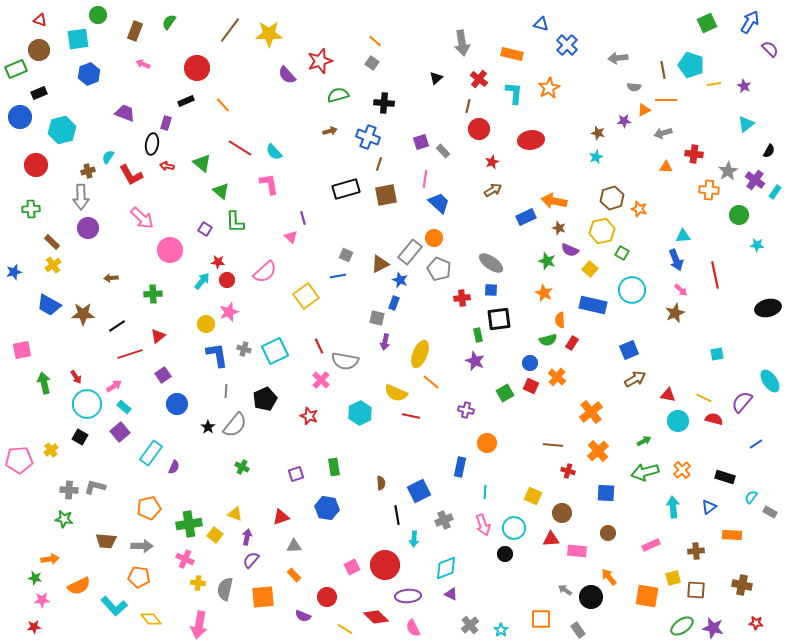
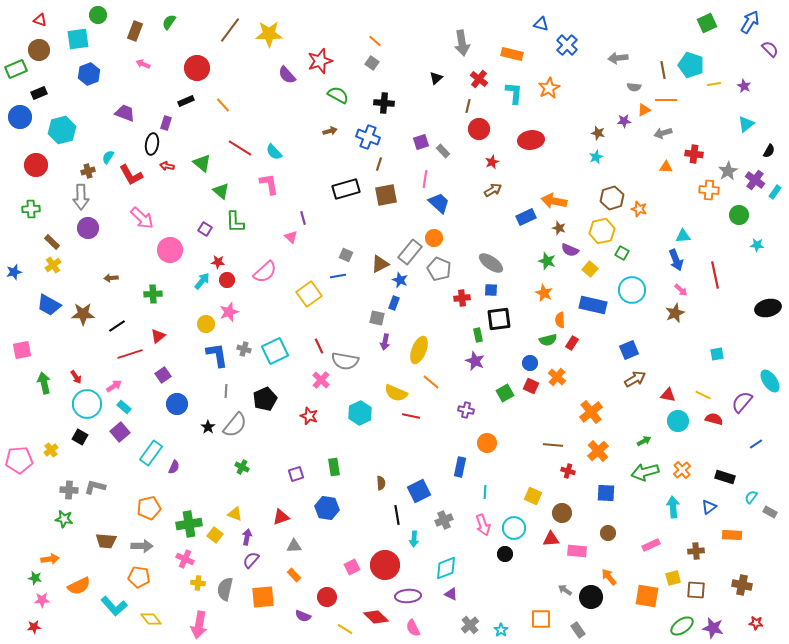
green semicircle at (338, 95): rotated 45 degrees clockwise
yellow square at (306, 296): moved 3 px right, 2 px up
yellow ellipse at (420, 354): moved 1 px left, 4 px up
yellow line at (704, 398): moved 1 px left, 3 px up
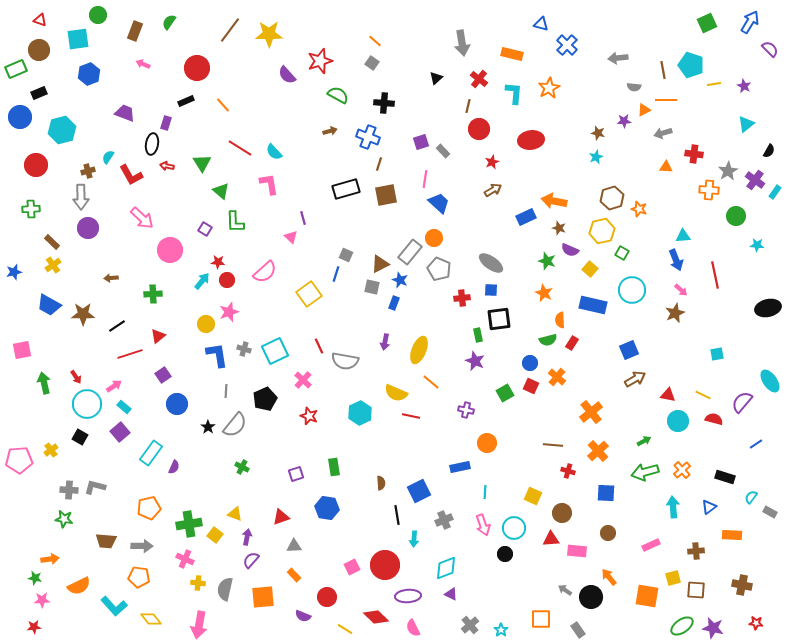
green triangle at (202, 163): rotated 18 degrees clockwise
green circle at (739, 215): moved 3 px left, 1 px down
blue line at (338, 276): moved 2 px left, 2 px up; rotated 63 degrees counterclockwise
gray square at (377, 318): moved 5 px left, 31 px up
pink cross at (321, 380): moved 18 px left
blue rectangle at (460, 467): rotated 66 degrees clockwise
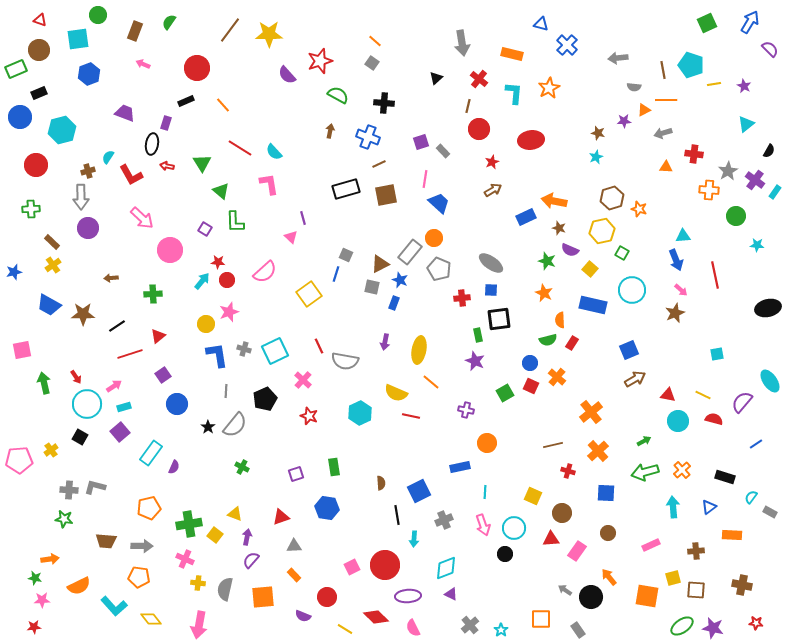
brown arrow at (330, 131): rotated 64 degrees counterclockwise
brown line at (379, 164): rotated 48 degrees clockwise
yellow ellipse at (419, 350): rotated 12 degrees counterclockwise
cyan rectangle at (124, 407): rotated 56 degrees counterclockwise
brown line at (553, 445): rotated 18 degrees counterclockwise
pink rectangle at (577, 551): rotated 60 degrees counterclockwise
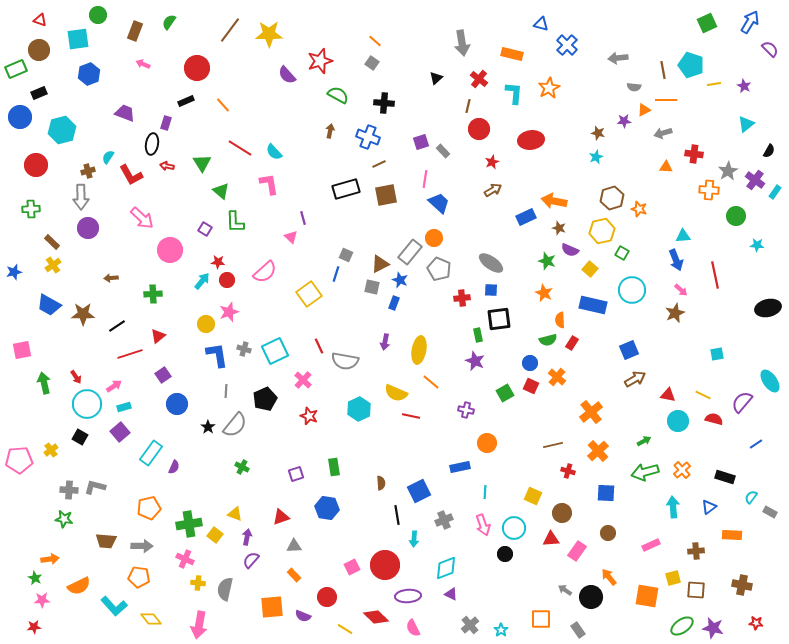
cyan hexagon at (360, 413): moved 1 px left, 4 px up
green star at (35, 578): rotated 16 degrees clockwise
orange square at (263, 597): moved 9 px right, 10 px down
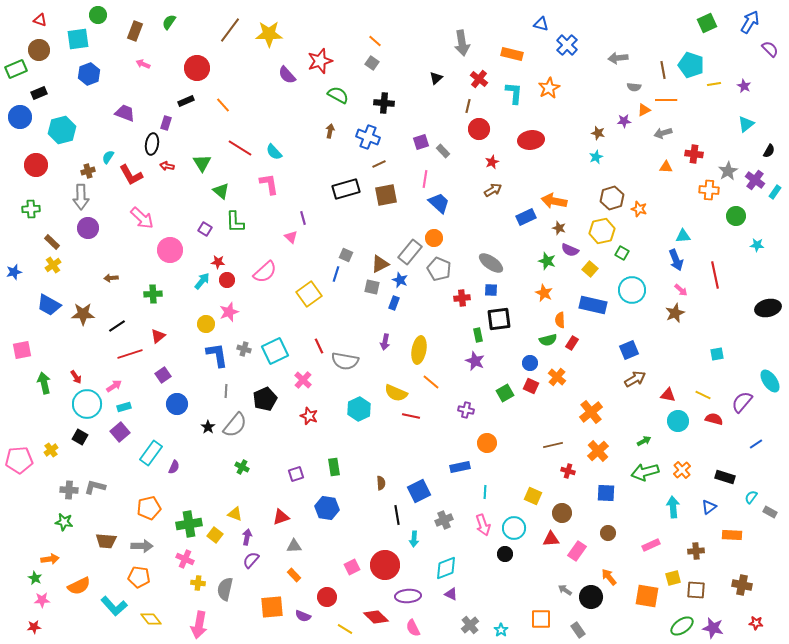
green star at (64, 519): moved 3 px down
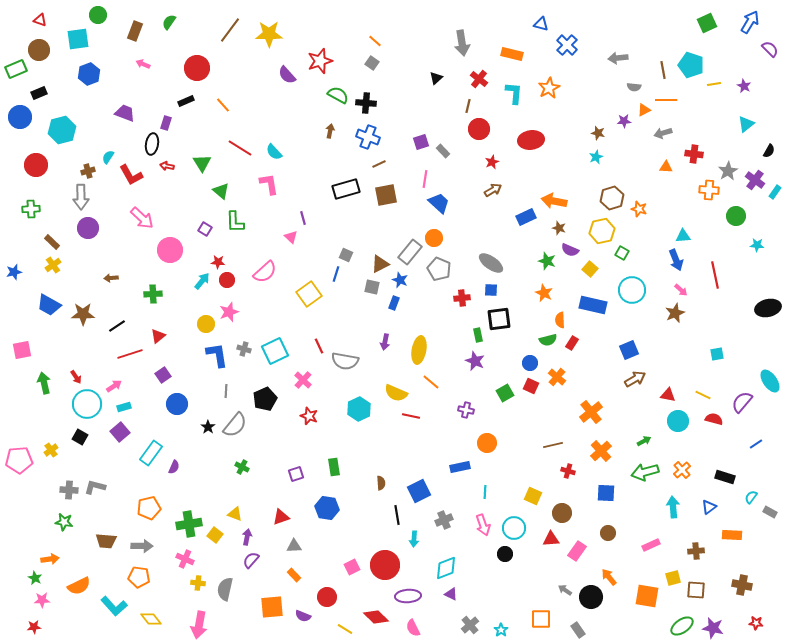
black cross at (384, 103): moved 18 px left
orange cross at (598, 451): moved 3 px right
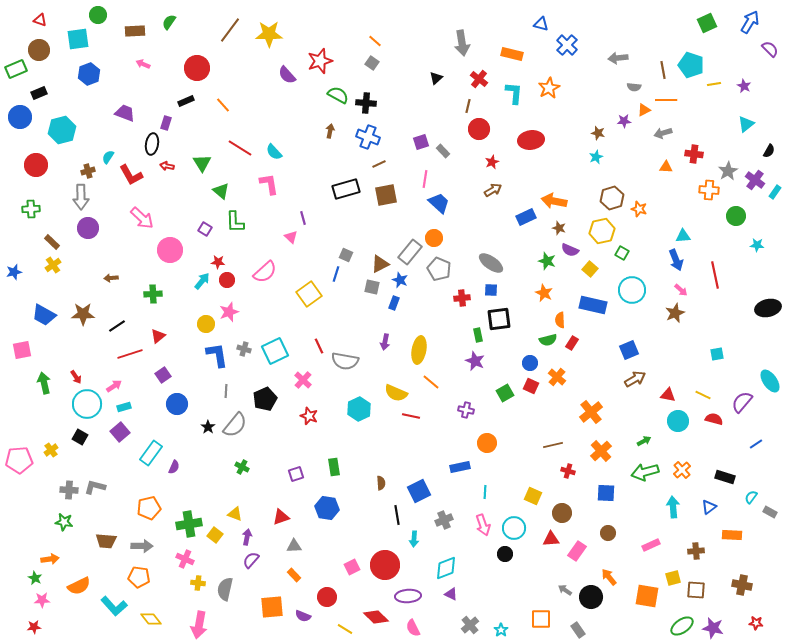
brown rectangle at (135, 31): rotated 66 degrees clockwise
blue trapezoid at (49, 305): moved 5 px left, 10 px down
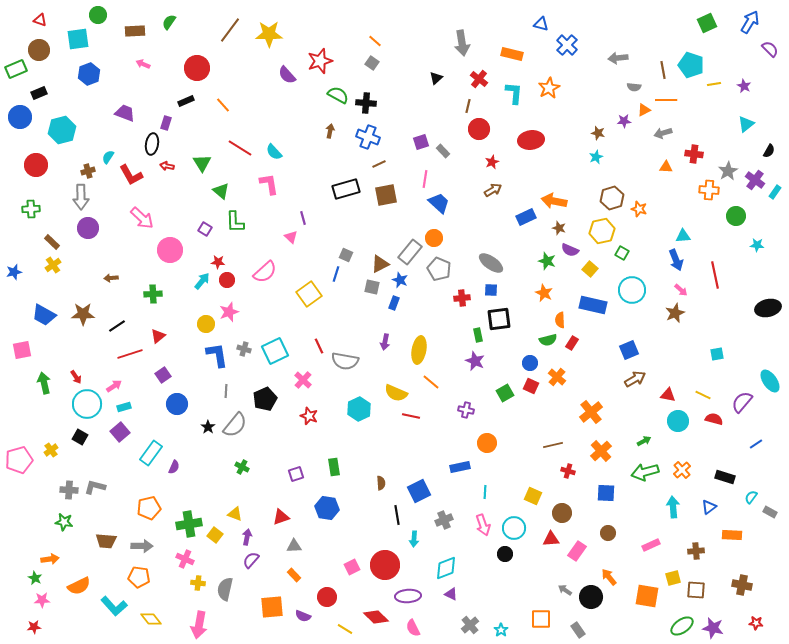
pink pentagon at (19, 460): rotated 12 degrees counterclockwise
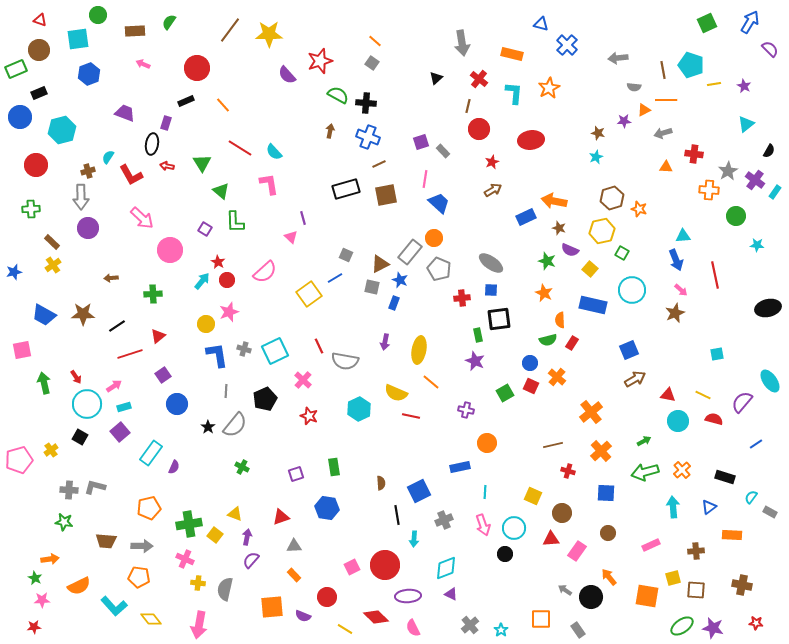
red star at (218, 262): rotated 24 degrees clockwise
blue line at (336, 274): moved 1 px left, 4 px down; rotated 42 degrees clockwise
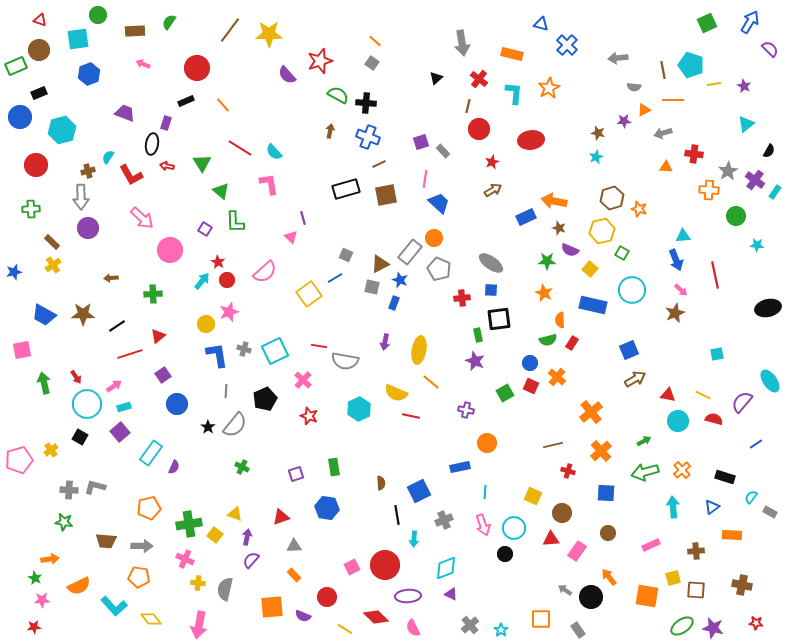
green rectangle at (16, 69): moved 3 px up
orange line at (666, 100): moved 7 px right
green star at (547, 261): rotated 18 degrees counterclockwise
red line at (319, 346): rotated 56 degrees counterclockwise
blue triangle at (709, 507): moved 3 px right
